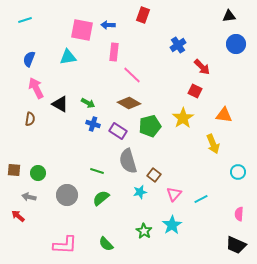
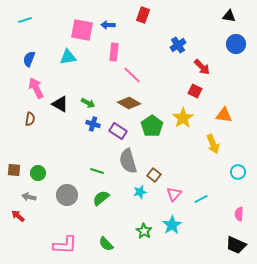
black triangle at (229, 16): rotated 16 degrees clockwise
green pentagon at (150, 126): moved 2 px right; rotated 20 degrees counterclockwise
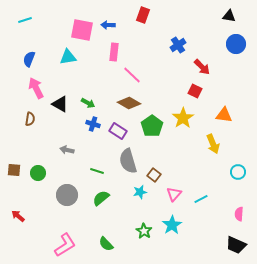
gray arrow at (29, 197): moved 38 px right, 47 px up
pink L-shape at (65, 245): rotated 35 degrees counterclockwise
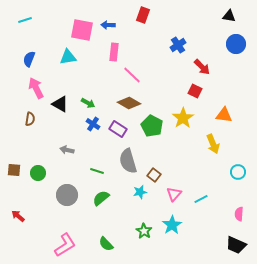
blue cross at (93, 124): rotated 16 degrees clockwise
green pentagon at (152, 126): rotated 10 degrees counterclockwise
purple rectangle at (118, 131): moved 2 px up
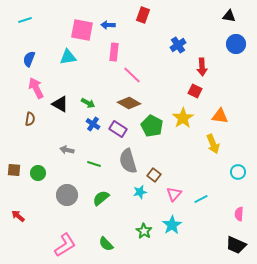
red arrow at (202, 67): rotated 42 degrees clockwise
orange triangle at (224, 115): moved 4 px left, 1 px down
green line at (97, 171): moved 3 px left, 7 px up
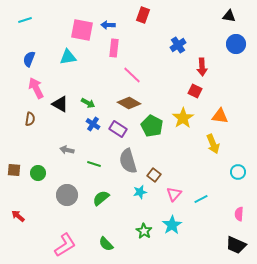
pink rectangle at (114, 52): moved 4 px up
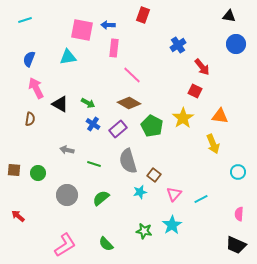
red arrow at (202, 67): rotated 36 degrees counterclockwise
purple rectangle at (118, 129): rotated 72 degrees counterclockwise
green star at (144, 231): rotated 21 degrees counterclockwise
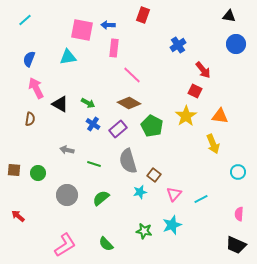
cyan line at (25, 20): rotated 24 degrees counterclockwise
red arrow at (202, 67): moved 1 px right, 3 px down
yellow star at (183, 118): moved 3 px right, 2 px up
cyan star at (172, 225): rotated 12 degrees clockwise
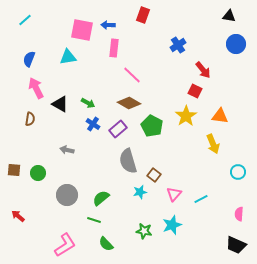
green line at (94, 164): moved 56 px down
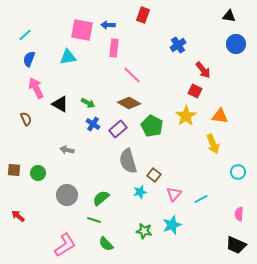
cyan line at (25, 20): moved 15 px down
brown semicircle at (30, 119): moved 4 px left; rotated 32 degrees counterclockwise
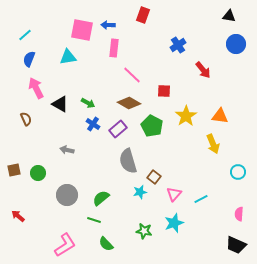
red square at (195, 91): moved 31 px left; rotated 24 degrees counterclockwise
brown square at (14, 170): rotated 16 degrees counterclockwise
brown square at (154, 175): moved 2 px down
cyan star at (172, 225): moved 2 px right, 2 px up
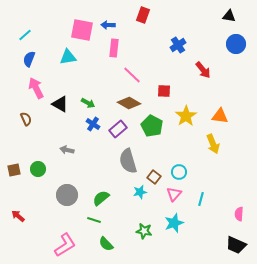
cyan circle at (238, 172): moved 59 px left
green circle at (38, 173): moved 4 px up
cyan line at (201, 199): rotated 48 degrees counterclockwise
